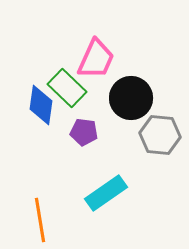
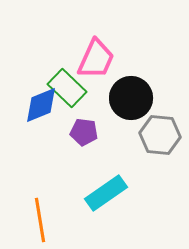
blue diamond: rotated 60 degrees clockwise
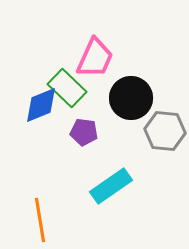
pink trapezoid: moved 1 px left, 1 px up
gray hexagon: moved 5 px right, 4 px up
cyan rectangle: moved 5 px right, 7 px up
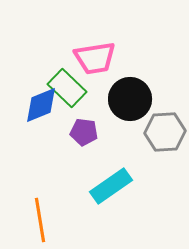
pink trapezoid: rotated 57 degrees clockwise
black circle: moved 1 px left, 1 px down
gray hexagon: moved 1 px down; rotated 9 degrees counterclockwise
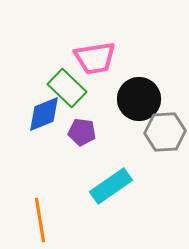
black circle: moved 9 px right
blue diamond: moved 3 px right, 9 px down
purple pentagon: moved 2 px left
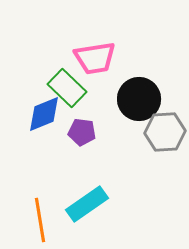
cyan rectangle: moved 24 px left, 18 px down
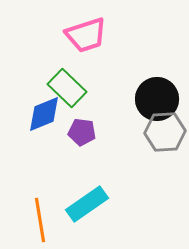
pink trapezoid: moved 9 px left, 23 px up; rotated 9 degrees counterclockwise
black circle: moved 18 px right
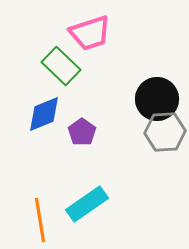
pink trapezoid: moved 4 px right, 2 px up
green rectangle: moved 6 px left, 22 px up
purple pentagon: rotated 28 degrees clockwise
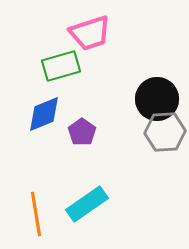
green rectangle: rotated 60 degrees counterclockwise
orange line: moved 4 px left, 6 px up
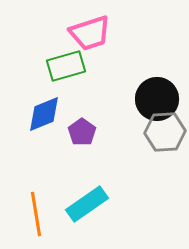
green rectangle: moved 5 px right
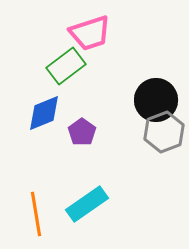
green rectangle: rotated 21 degrees counterclockwise
black circle: moved 1 px left, 1 px down
blue diamond: moved 1 px up
gray hexagon: moved 1 px left; rotated 18 degrees counterclockwise
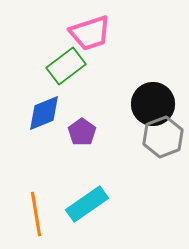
black circle: moved 3 px left, 4 px down
gray hexagon: moved 1 px left, 5 px down
